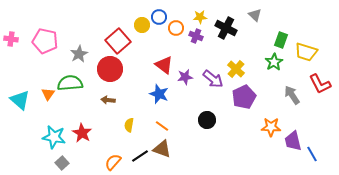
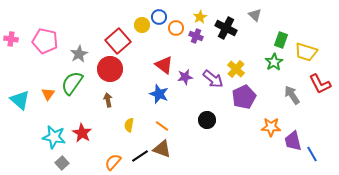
yellow star: rotated 24 degrees counterclockwise
green semicircle: moved 2 px right; rotated 50 degrees counterclockwise
brown arrow: rotated 72 degrees clockwise
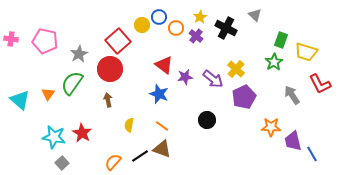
purple cross: rotated 16 degrees clockwise
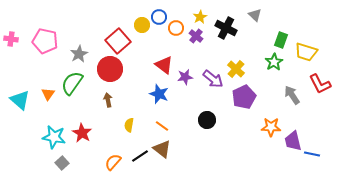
brown triangle: rotated 18 degrees clockwise
blue line: rotated 49 degrees counterclockwise
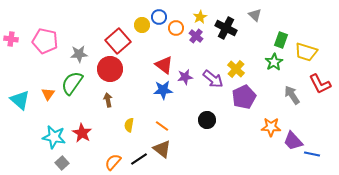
gray star: rotated 24 degrees clockwise
blue star: moved 4 px right, 4 px up; rotated 24 degrees counterclockwise
purple trapezoid: rotated 30 degrees counterclockwise
black line: moved 1 px left, 3 px down
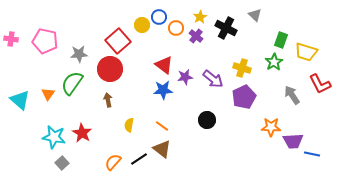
yellow cross: moved 6 px right, 1 px up; rotated 24 degrees counterclockwise
purple trapezoid: rotated 50 degrees counterclockwise
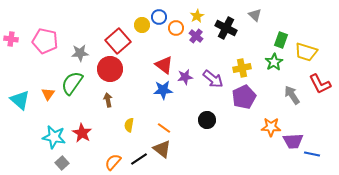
yellow star: moved 3 px left, 1 px up
gray star: moved 1 px right, 1 px up
yellow cross: rotated 30 degrees counterclockwise
orange line: moved 2 px right, 2 px down
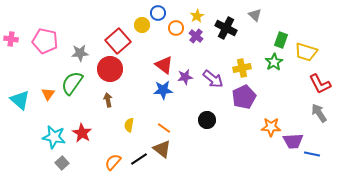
blue circle: moved 1 px left, 4 px up
gray arrow: moved 27 px right, 18 px down
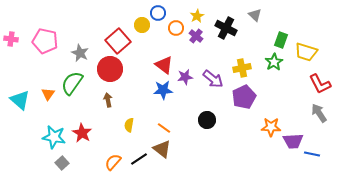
gray star: rotated 30 degrees clockwise
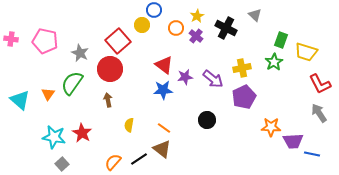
blue circle: moved 4 px left, 3 px up
gray square: moved 1 px down
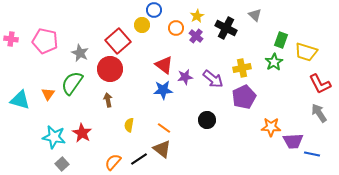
cyan triangle: rotated 25 degrees counterclockwise
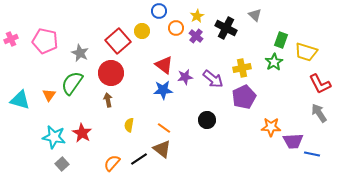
blue circle: moved 5 px right, 1 px down
yellow circle: moved 6 px down
pink cross: rotated 32 degrees counterclockwise
red circle: moved 1 px right, 4 px down
orange triangle: moved 1 px right, 1 px down
orange semicircle: moved 1 px left, 1 px down
